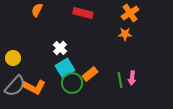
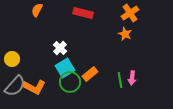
orange star: rotated 24 degrees clockwise
yellow circle: moved 1 px left, 1 px down
green circle: moved 2 px left, 1 px up
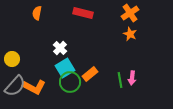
orange semicircle: moved 3 px down; rotated 16 degrees counterclockwise
orange star: moved 5 px right
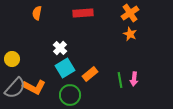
red rectangle: rotated 18 degrees counterclockwise
pink arrow: moved 2 px right, 1 px down
green circle: moved 13 px down
gray semicircle: moved 2 px down
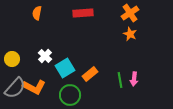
white cross: moved 15 px left, 8 px down
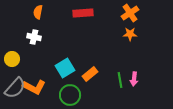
orange semicircle: moved 1 px right, 1 px up
orange star: rotated 24 degrees counterclockwise
white cross: moved 11 px left, 19 px up; rotated 32 degrees counterclockwise
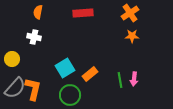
orange star: moved 2 px right, 2 px down
orange L-shape: moved 1 px left, 2 px down; rotated 105 degrees counterclockwise
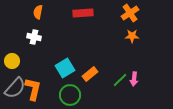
yellow circle: moved 2 px down
green line: rotated 56 degrees clockwise
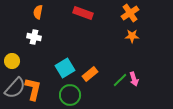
red rectangle: rotated 24 degrees clockwise
pink arrow: rotated 24 degrees counterclockwise
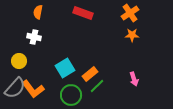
orange star: moved 1 px up
yellow circle: moved 7 px right
green line: moved 23 px left, 6 px down
orange L-shape: rotated 130 degrees clockwise
green circle: moved 1 px right
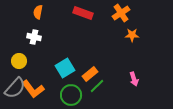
orange cross: moved 9 px left
